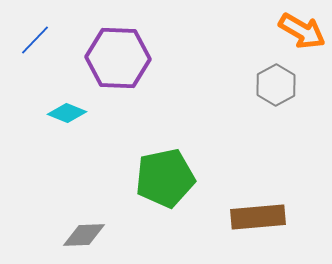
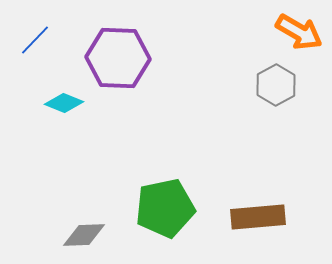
orange arrow: moved 3 px left, 1 px down
cyan diamond: moved 3 px left, 10 px up
green pentagon: moved 30 px down
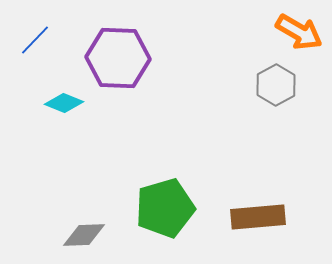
green pentagon: rotated 4 degrees counterclockwise
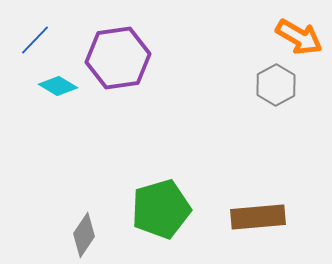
orange arrow: moved 5 px down
purple hexagon: rotated 10 degrees counterclockwise
cyan diamond: moved 6 px left, 17 px up; rotated 9 degrees clockwise
green pentagon: moved 4 px left, 1 px down
gray diamond: rotated 54 degrees counterclockwise
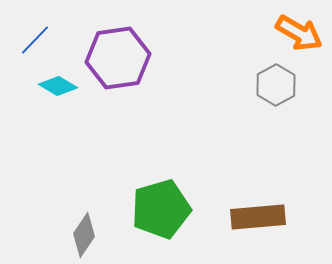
orange arrow: moved 4 px up
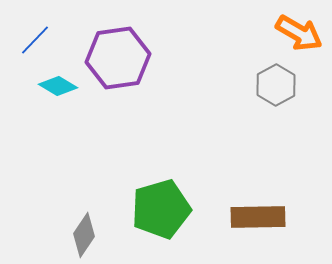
brown rectangle: rotated 4 degrees clockwise
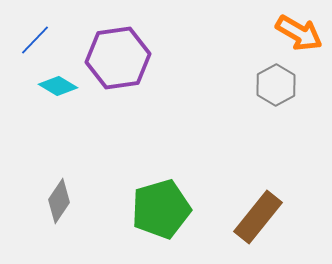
brown rectangle: rotated 50 degrees counterclockwise
gray diamond: moved 25 px left, 34 px up
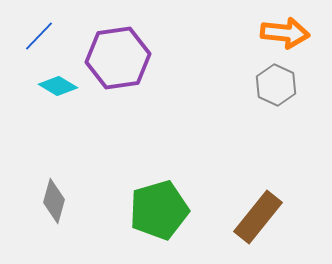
orange arrow: moved 14 px left; rotated 24 degrees counterclockwise
blue line: moved 4 px right, 4 px up
gray hexagon: rotated 6 degrees counterclockwise
gray diamond: moved 5 px left; rotated 18 degrees counterclockwise
green pentagon: moved 2 px left, 1 px down
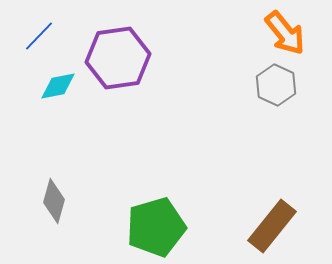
orange arrow: rotated 45 degrees clockwise
cyan diamond: rotated 42 degrees counterclockwise
green pentagon: moved 3 px left, 17 px down
brown rectangle: moved 14 px right, 9 px down
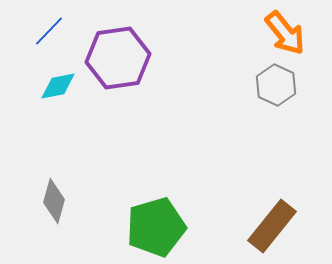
blue line: moved 10 px right, 5 px up
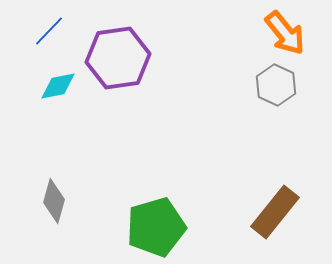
brown rectangle: moved 3 px right, 14 px up
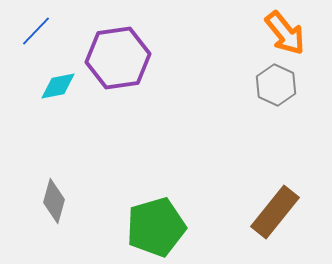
blue line: moved 13 px left
